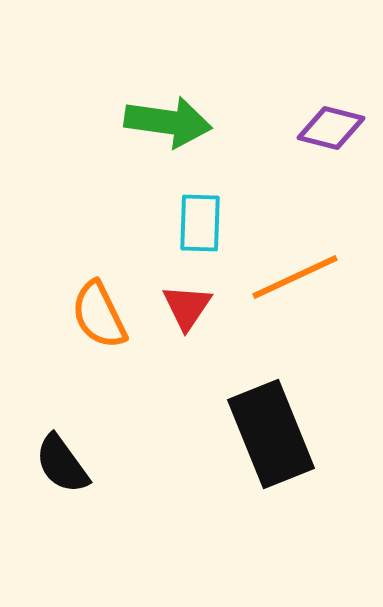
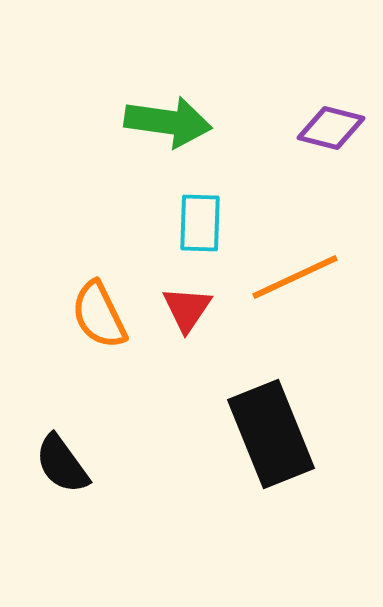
red triangle: moved 2 px down
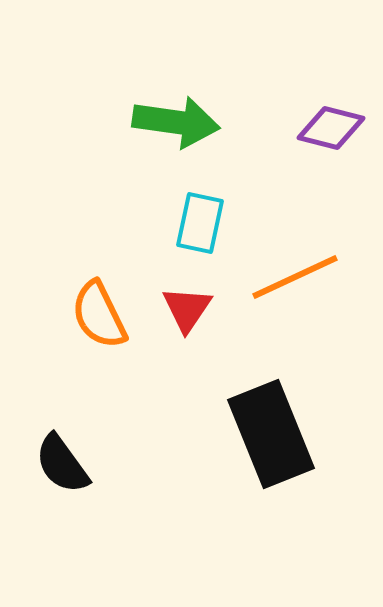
green arrow: moved 8 px right
cyan rectangle: rotated 10 degrees clockwise
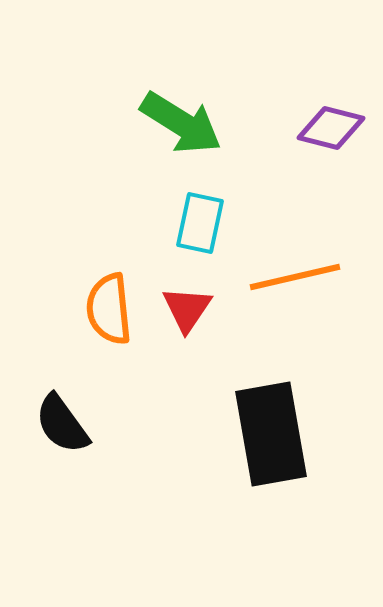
green arrow: moved 5 px right, 1 px down; rotated 24 degrees clockwise
orange line: rotated 12 degrees clockwise
orange semicircle: moved 10 px right, 6 px up; rotated 20 degrees clockwise
black rectangle: rotated 12 degrees clockwise
black semicircle: moved 40 px up
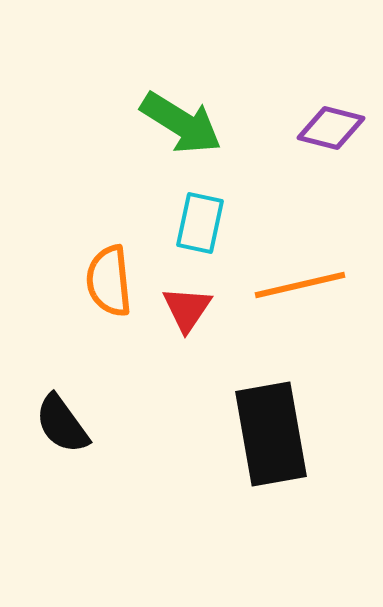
orange line: moved 5 px right, 8 px down
orange semicircle: moved 28 px up
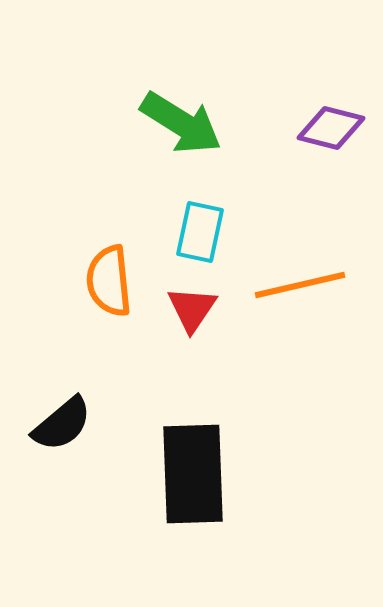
cyan rectangle: moved 9 px down
red triangle: moved 5 px right
black semicircle: rotated 94 degrees counterclockwise
black rectangle: moved 78 px left, 40 px down; rotated 8 degrees clockwise
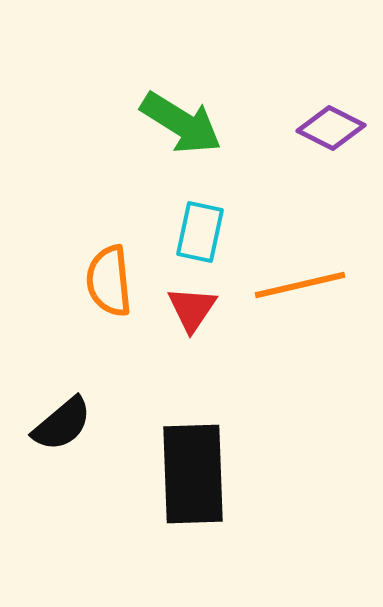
purple diamond: rotated 12 degrees clockwise
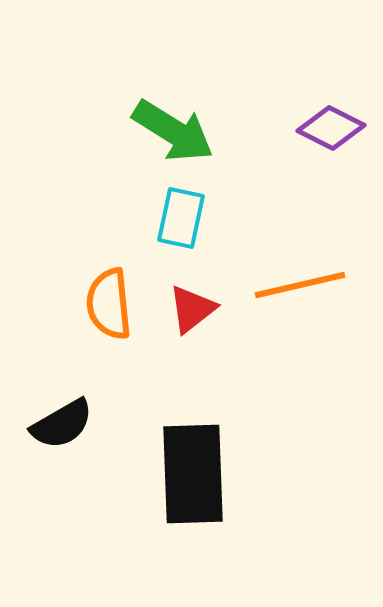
green arrow: moved 8 px left, 8 px down
cyan rectangle: moved 19 px left, 14 px up
orange semicircle: moved 23 px down
red triangle: rotated 18 degrees clockwise
black semicircle: rotated 10 degrees clockwise
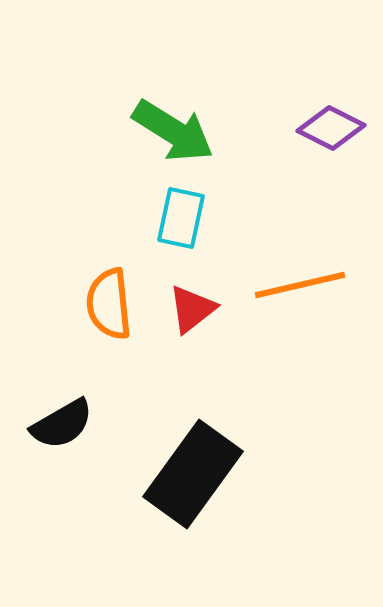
black rectangle: rotated 38 degrees clockwise
